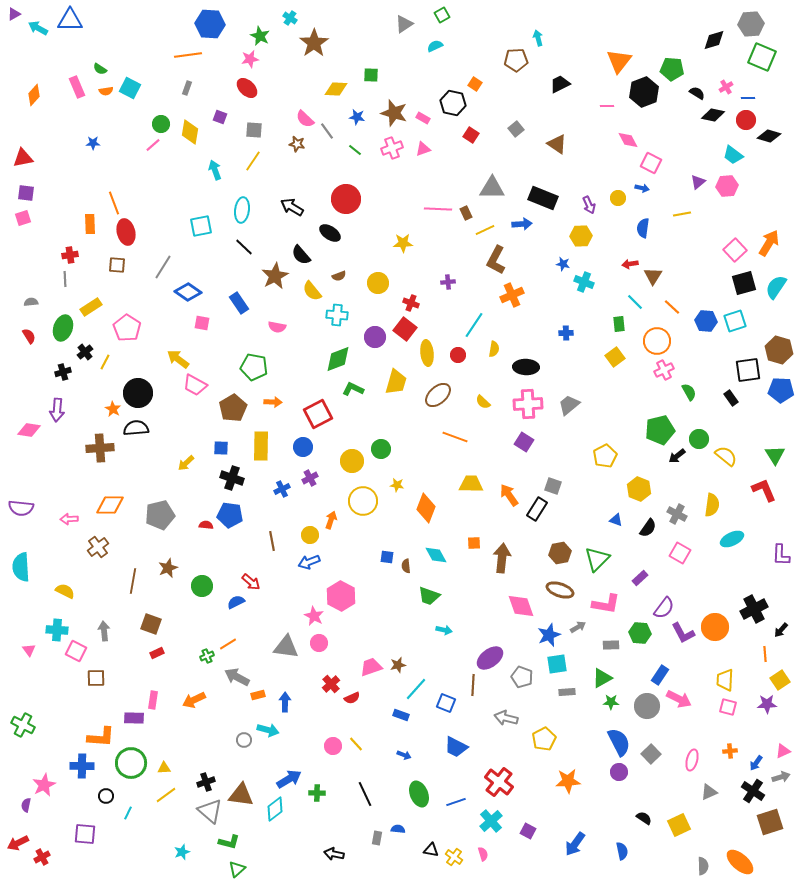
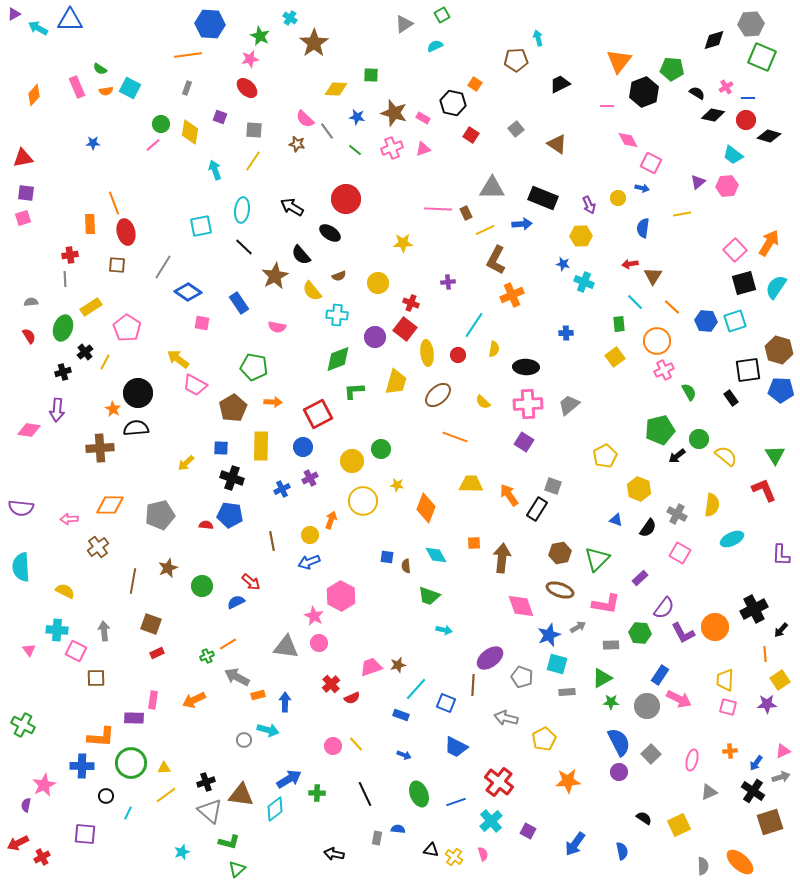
green L-shape at (353, 389): moved 1 px right, 2 px down; rotated 30 degrees counterclockwise
cyan square at (557, 664): rotated 25 degrees clockwise
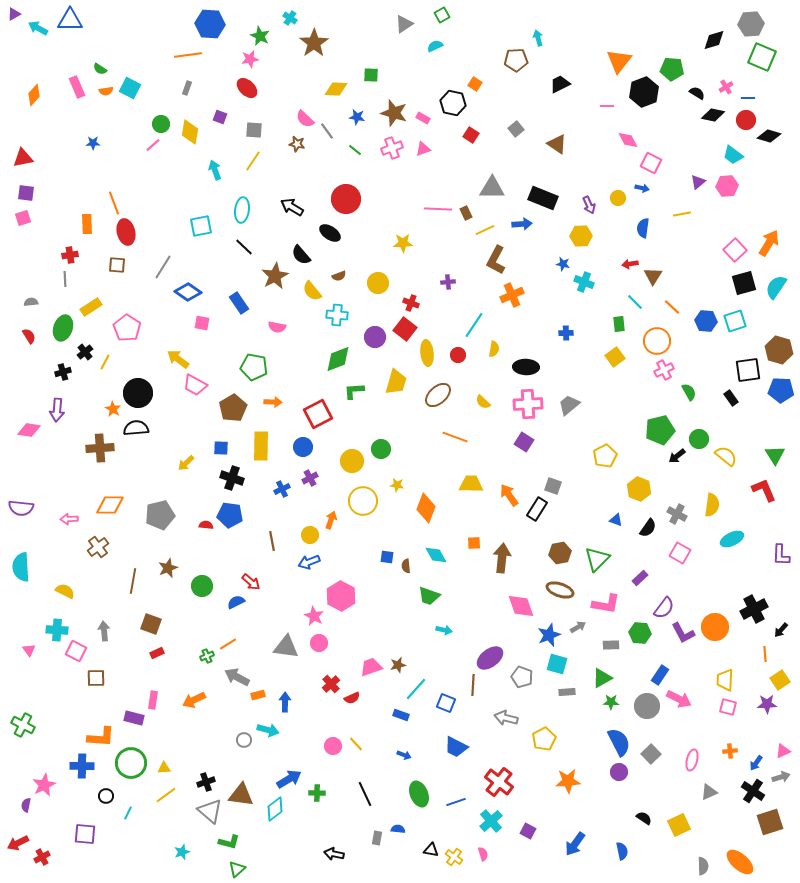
orange rectangle at (90, 224): moved 3 px left
purple rectangle at (134, 718): rotated 12 degrees clockwise
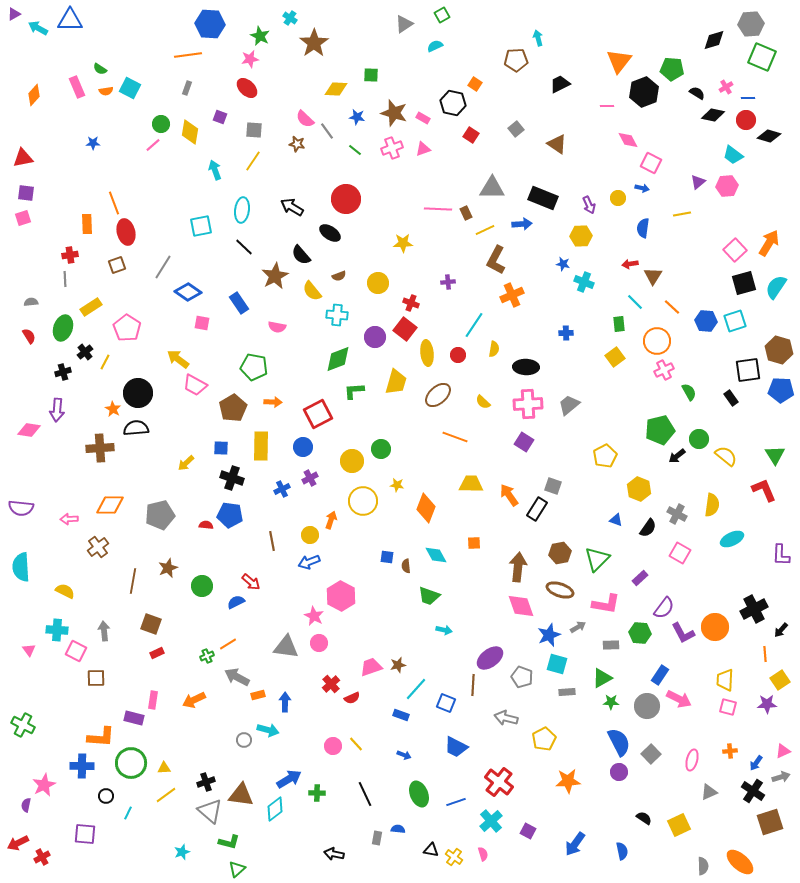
brown square at (117, 265): rotated 24 degrees counterclockwise
brown arrow at (502, 558): moved 16 px right, 9 px down
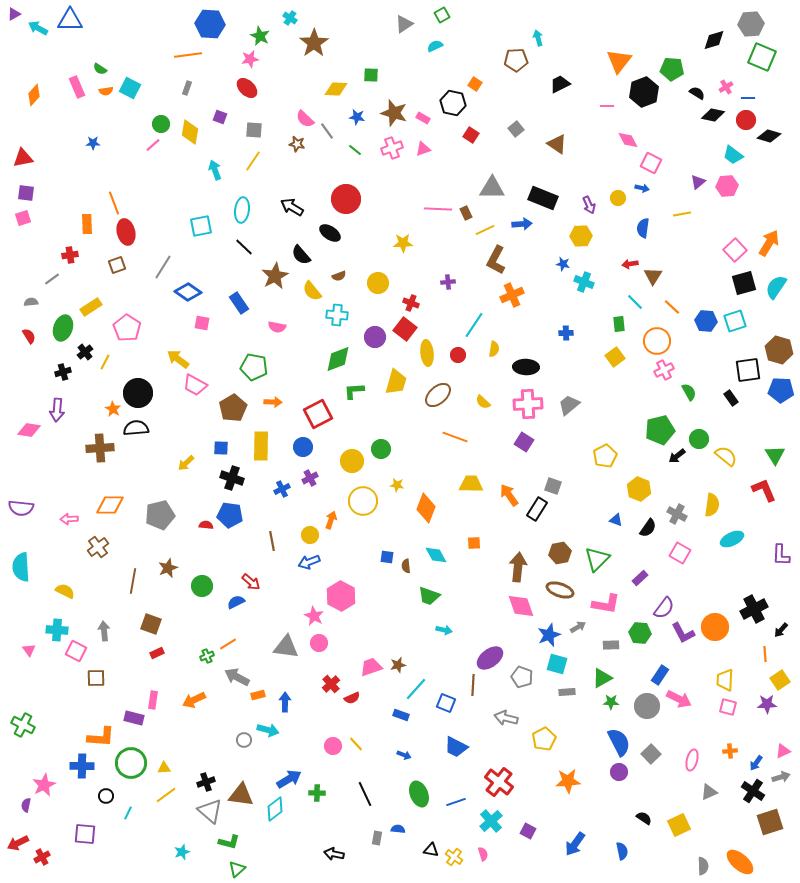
gray line at (65, 279): moved 13 px left; rotated 56 degrees clockwise
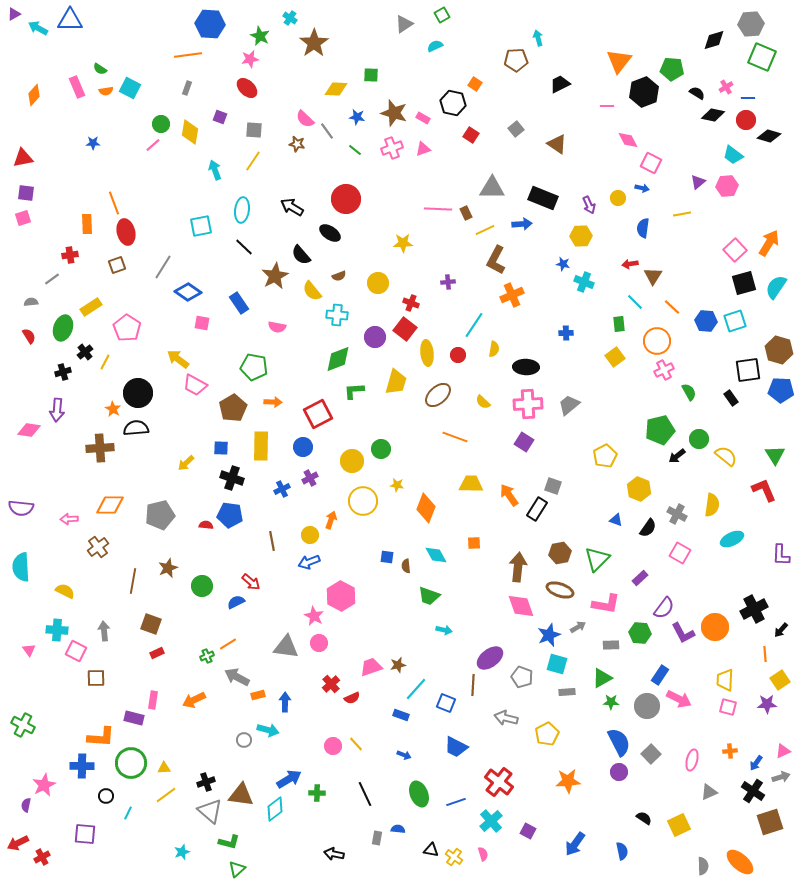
yellow pentagon at (544, 739): moved 3 px right, 5 px up
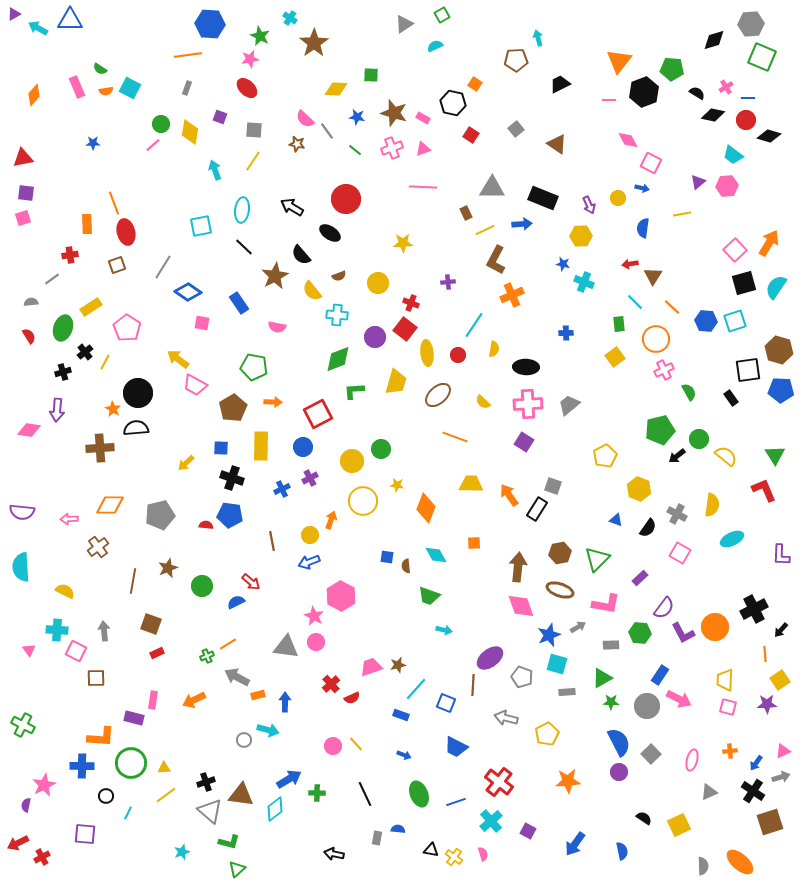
pink line at (607, 106): moved 2 px right, 6 px up
pink line at (438, 209): moved 15 px left, 22 px up
orange circle at (657, 341): moved 1 px left, 2 px up
purple semicircle at (21, 508): moved 1 px right, 4 px down
pink circle at (319, 643): moved 3 px left, 1 px up
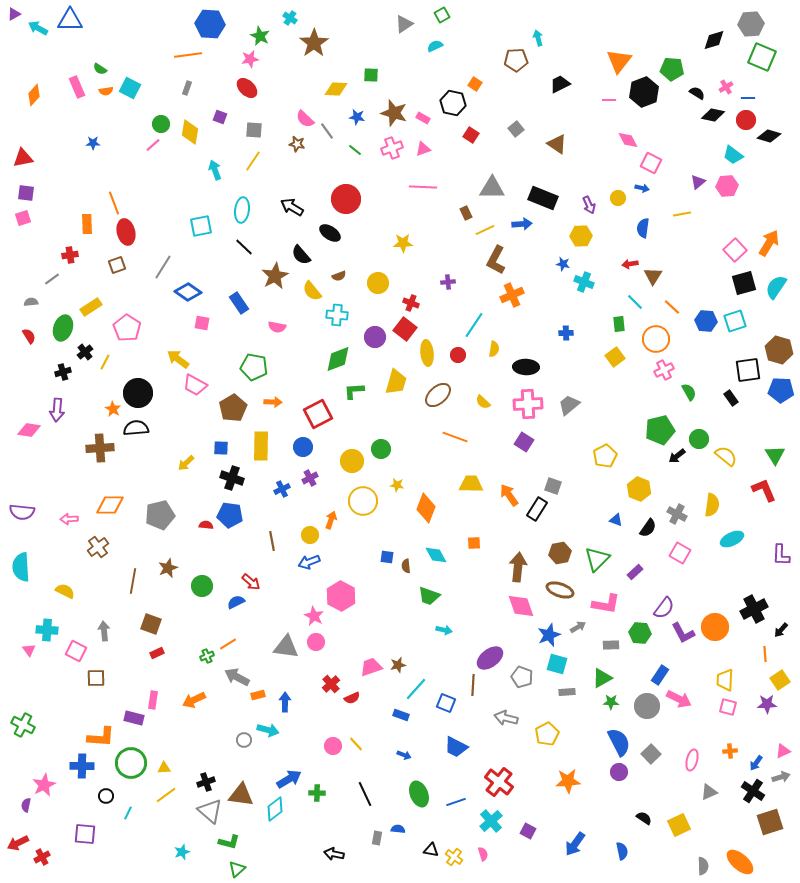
purple rectangle at (640, 578): moved 5 px left, 6 px up
cyan cross at (57, 630): moved 10 px left
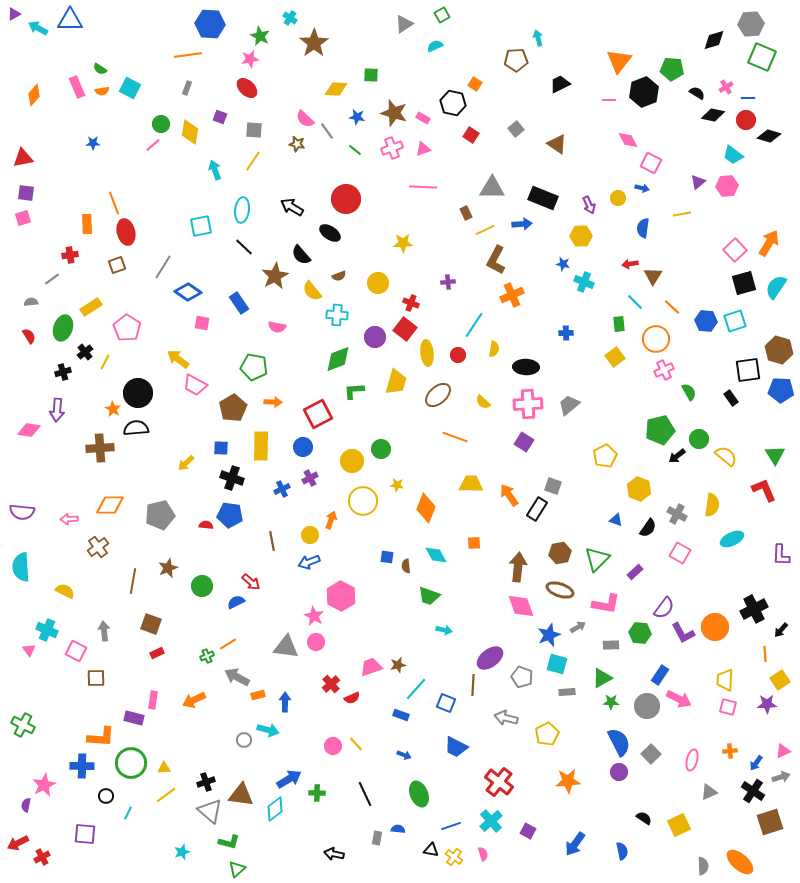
orange semicircle at (106, 91): moved 4 px left
cyan cross at (47, 630): rotated 20 degrees clockwise
blue line at (456, 802): moved 5 px left, 24 px down
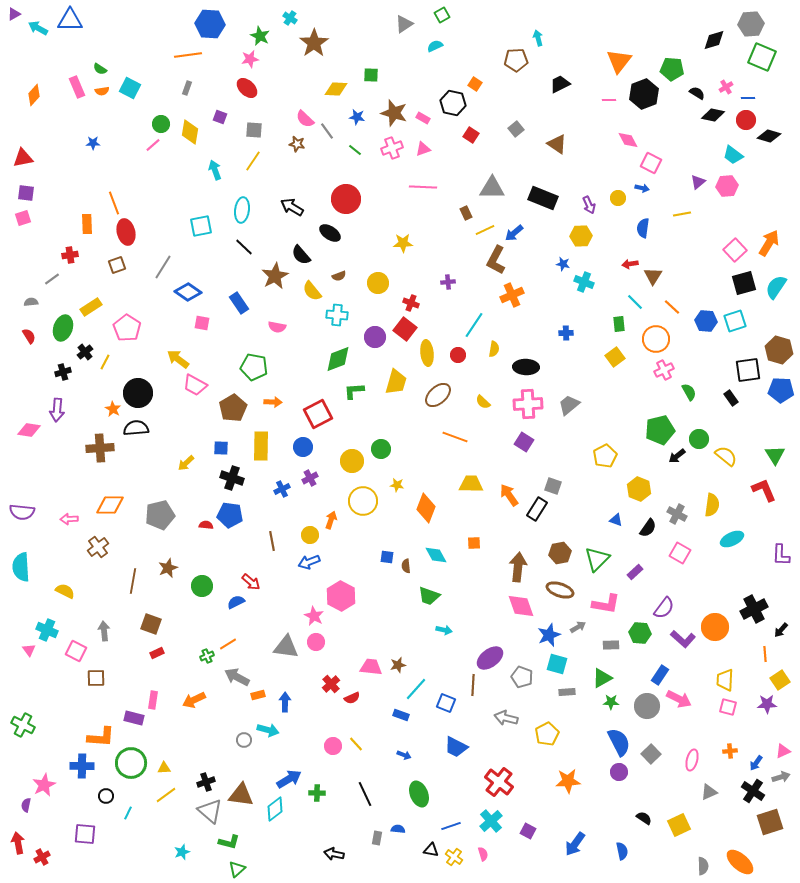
black hexagon at (644, 92): moved 2 px down
blue arrow at (522, 224): moved 8 px left, 9 px down; rotated 144 degrees clockwise
purple L-shape at (683, 633): moved 6 px down; rotated 20 degrees counterclockwise
pink trapezoid at (371, 667): rotated 25 degrees clockwise
red arrow at (18, 843): rotated 105 degrees clockwise
